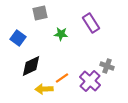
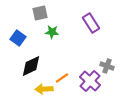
green star: moved 9 px left, 2 px up
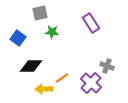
black diamond: rotated 25 degrees clockwise
purple cross: moved 1 px right, 2 px down
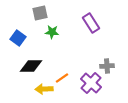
gray cross: rotated 24 degrees counterclockwise
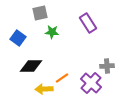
purple rectangle: moved 3 px left
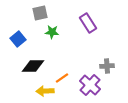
blue square: moved 1 px down; rotated 14 degrees clockwise
black diamond: moved 2 px right
purple cross: moved 1 px left, 2 px down
yellow arrow: moved 1 px right, 2 px down
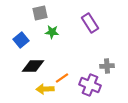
purple rectangle: moved 2 px right
blue square: moved 3 px right, 1 px down
purple cross: rotated 20 degrees counterclockwise
yellow arrow: moved 2 px up
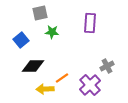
purple rectangle: rotated 36 degrees clockwise
gray cross: rotated 24 degrees counterclockwise
purple cross: rotated 25 degrees clockwise
